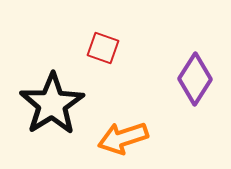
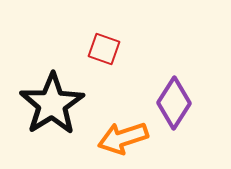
red square: moved 1 px right, 1 px down
purple diamond: moved 21 px left, 24 px down
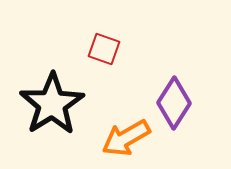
orange arrow: moved 3 px right; rotated 12 degrees counterclockwise
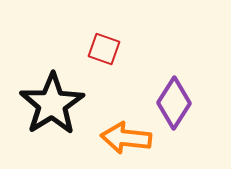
orange arrow: rotated 36 degrees clockwise
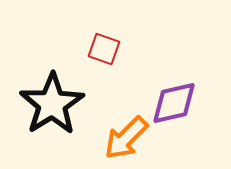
purple diamond: rotated 45 degrees clockwise
orange arrow: rotated 51 degrees counterclockwise
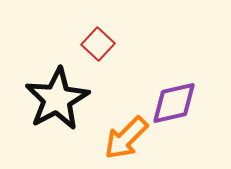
red square: moved 6 px left, 5 px up; rotated 24 degrees clockwise
black star: moved 5 px right, 5 px up; rotated 4 degrees clockwise
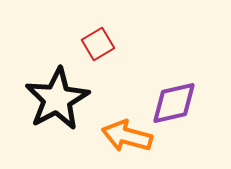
red square: rotated 16 degrees clockwise
orange arrow: moved 1 px right, 2 px up; rotated 60 degrees clockwise
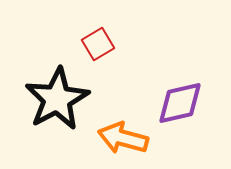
purple diamond: moved 6 px right
orange arrow: moved 4 px left, 2 px down
